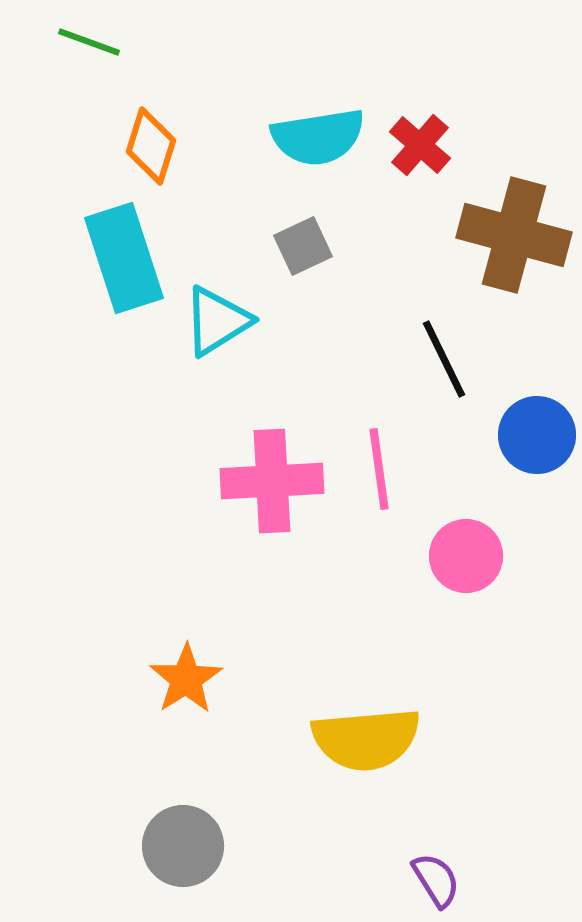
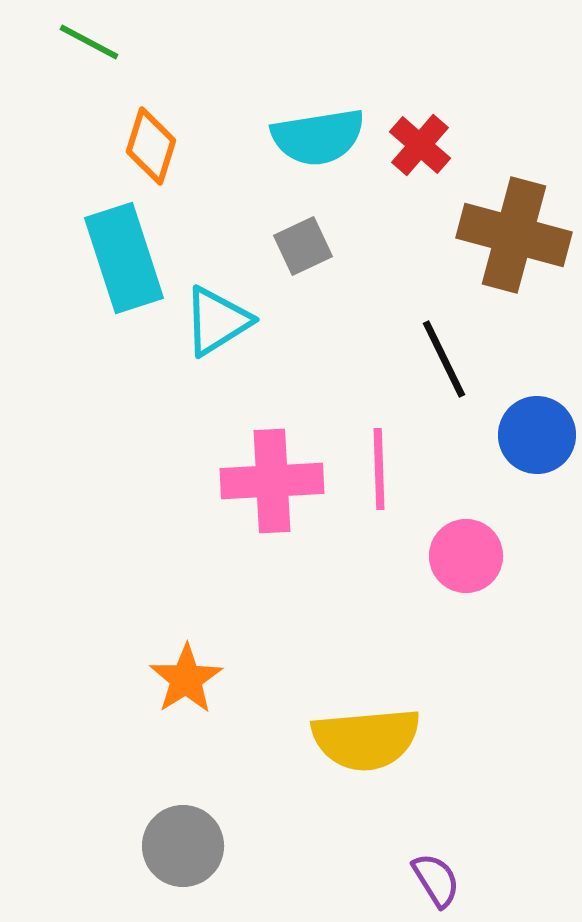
green line: rotated 8 degrees clockwise
pink line: rotated 6 degrees clockwise
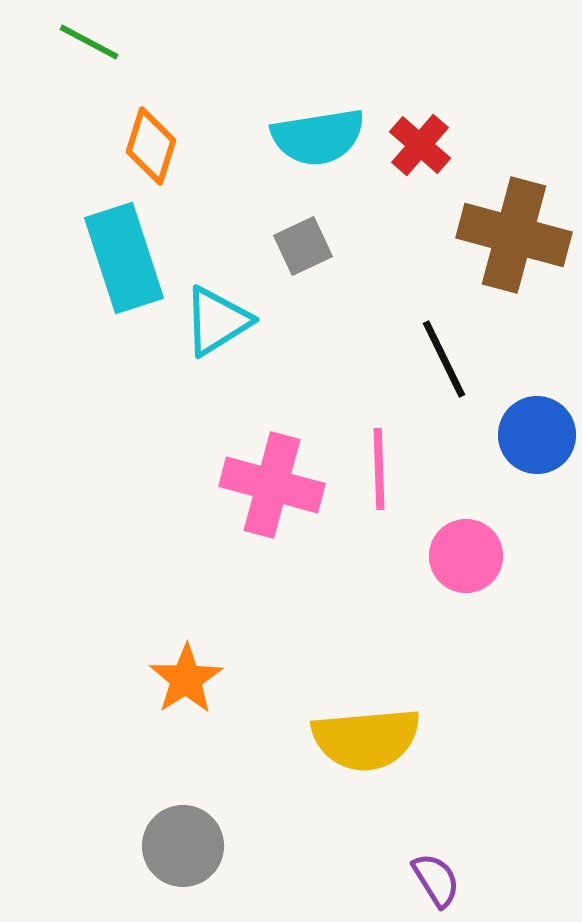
pink cross: moved 4 px down; rotated 18 degrees clockwise
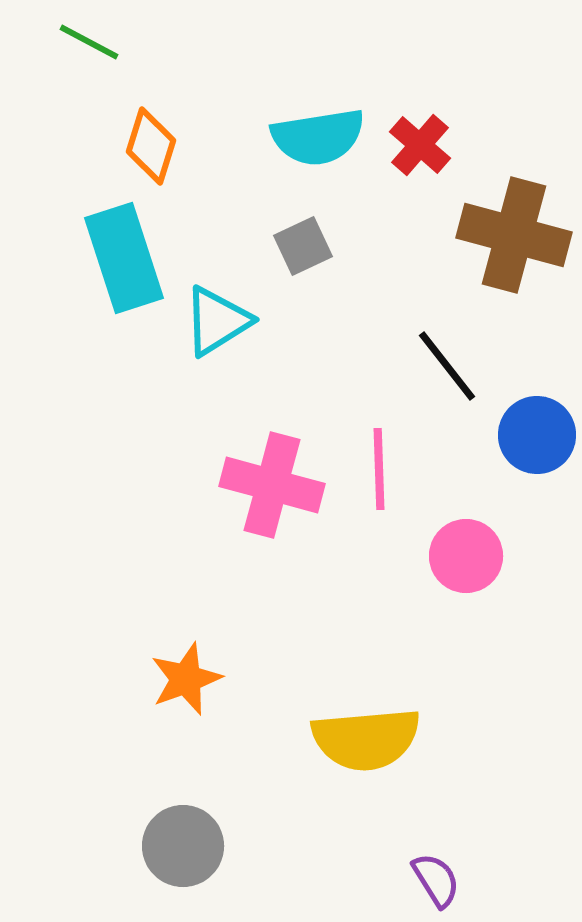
black line: moved 3 px right, 7 px down; rotated 12 degrees counterclockwise
orange star: rotated 12 degrees clockwise
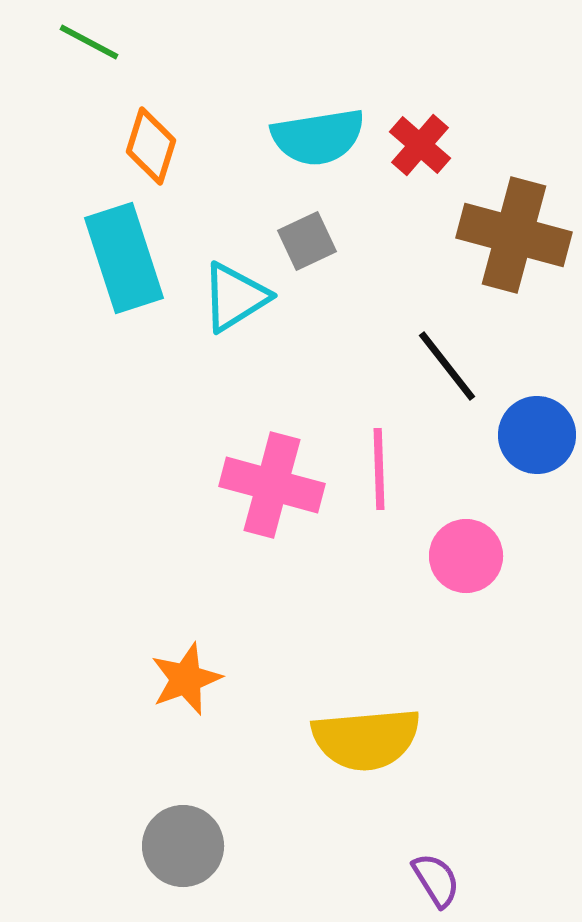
gray square: moved 4 px right, 5 px up
cyan triangle: moved 18 px right, 24 px up
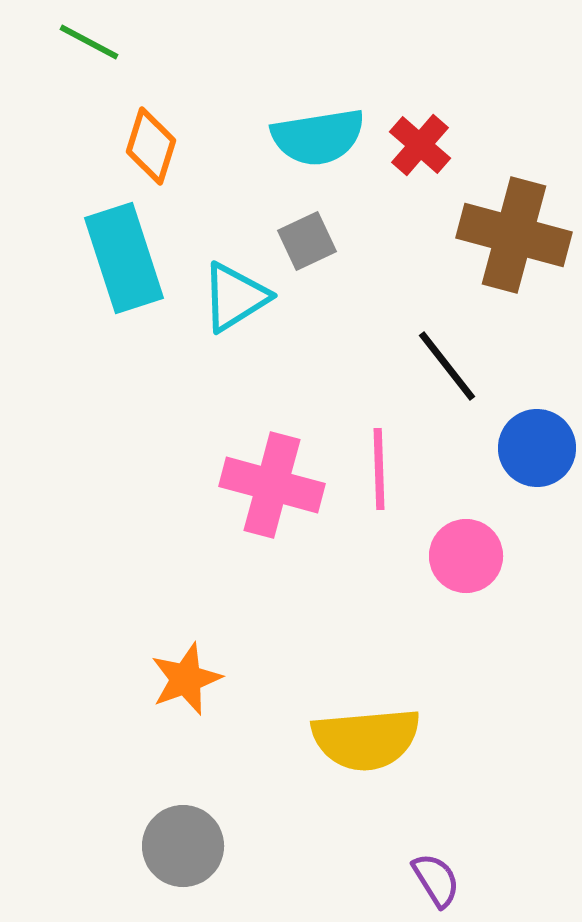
blue circle: moved 13 px down
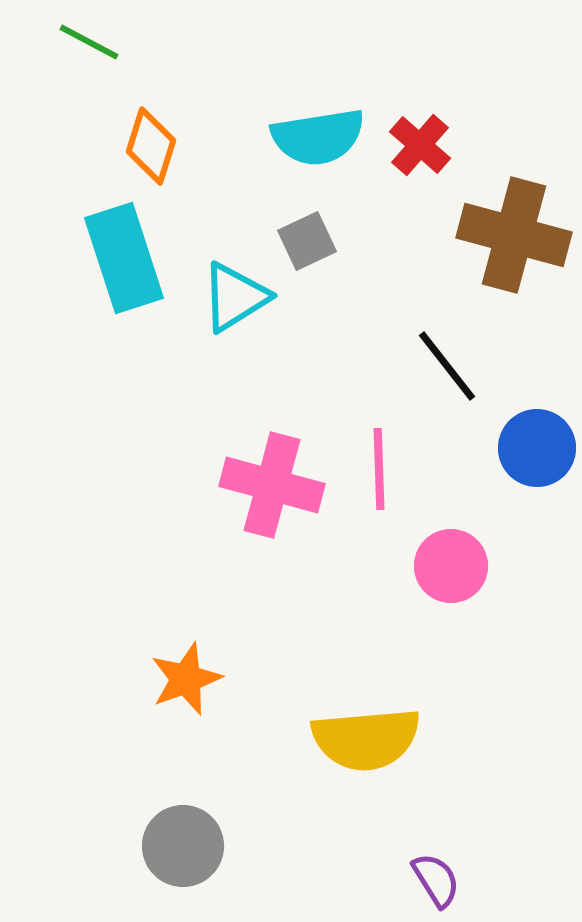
pink circle: moved 15 px left, 10 px down
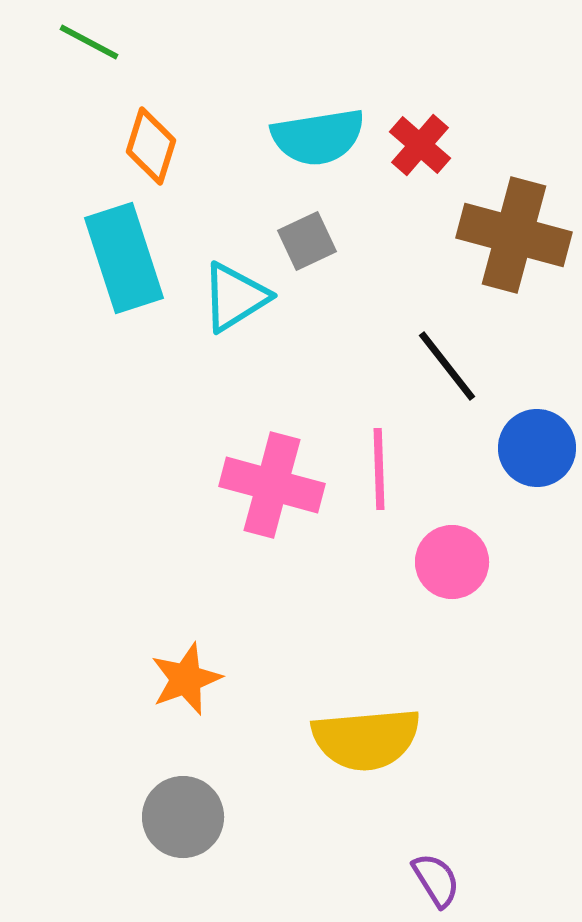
pink circle: moved 1 px right, 4 px up
gray circle: moved 29 px up
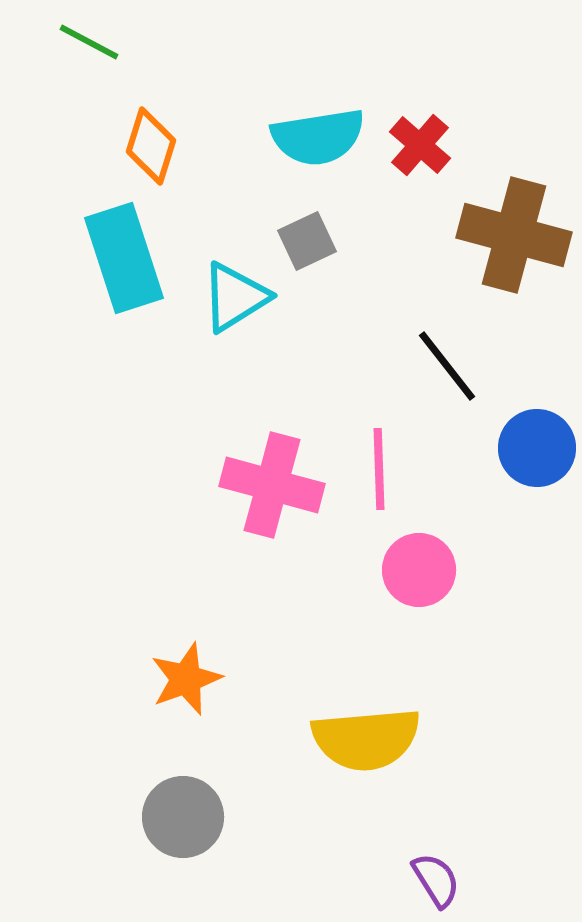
pink circle: moved 33 px left, 8 px down
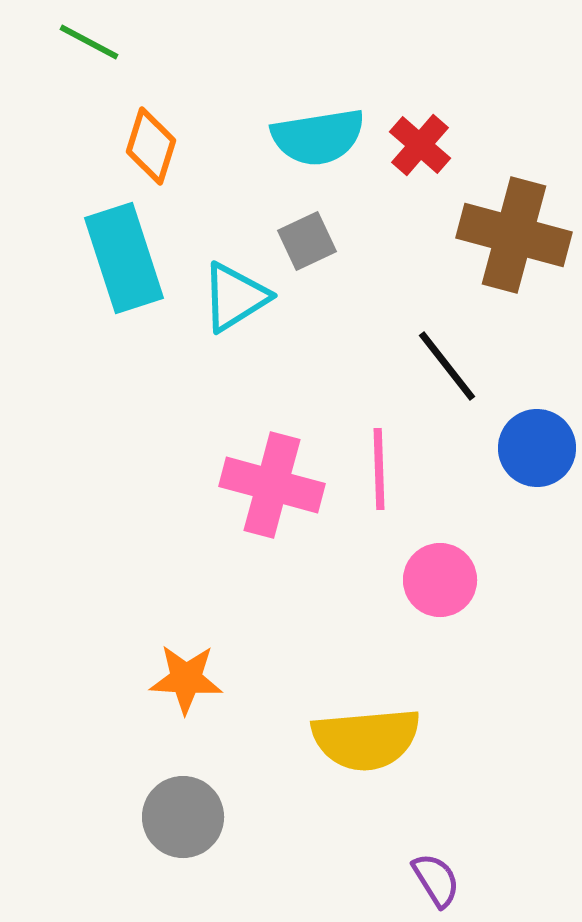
pink circle: moved 21 px right, 10 px down
orange star: rotated 24 degrees clockwise
